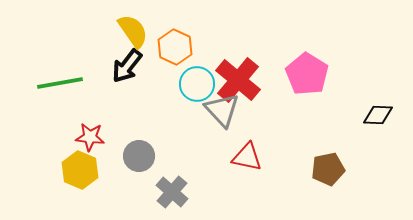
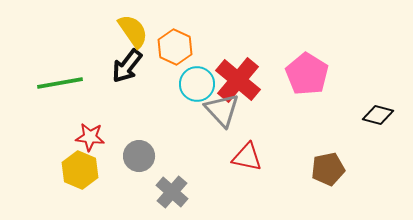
black diamond: rotated 12 degrees clockwise
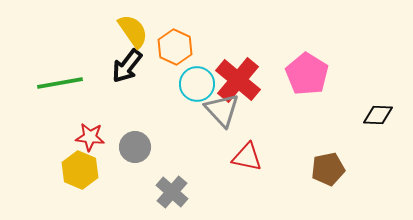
black diamond: rotated 12 degrees counterclockwise
gray circle: moved 4 px left, 9 px up
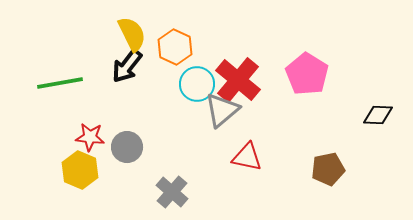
yellow semicircle: moved 1 px left, 3 px down; rotated 9 degrees clockwise
gray triangle: rotated 33 degrees clockwise
gray circle: moved 8 px left
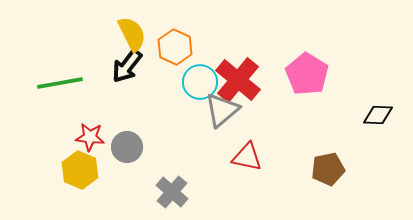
cyan circle: moved 3 px right, 2 px up
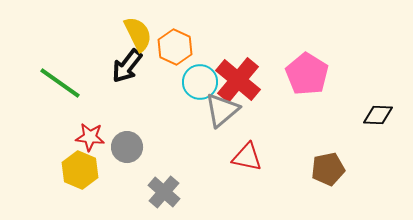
yellow semicircle: moved 6 px right
green line: rotated 45 degrees clockwise
gray cross: moved 8 px left
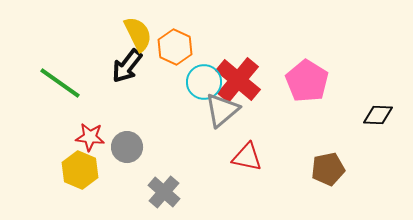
pink pentagon: moved 7 px down
cyan circle: moved 4 px right
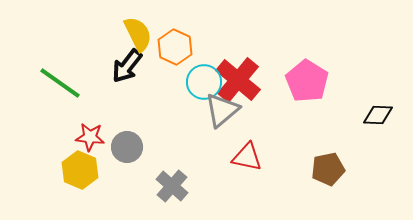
gray cross: moved 8 px right, 6 px up
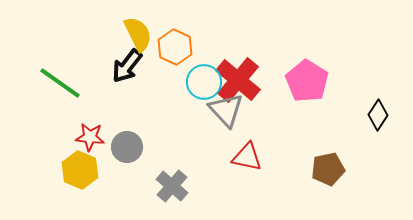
gray triangle: moved 4 px right; rotated 33 degrees counterclockwise
black diamond: rotated 60 degrees counterclockwise
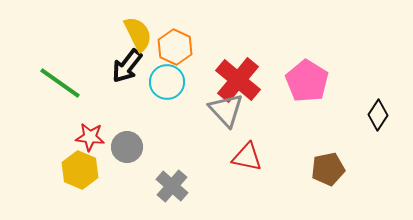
cyan circle: moved 37 px left
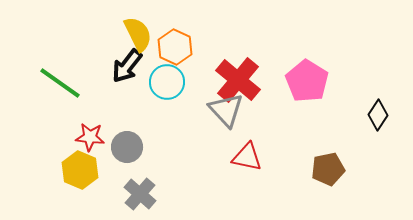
gray cross: moved 32 px left, 8 px down
